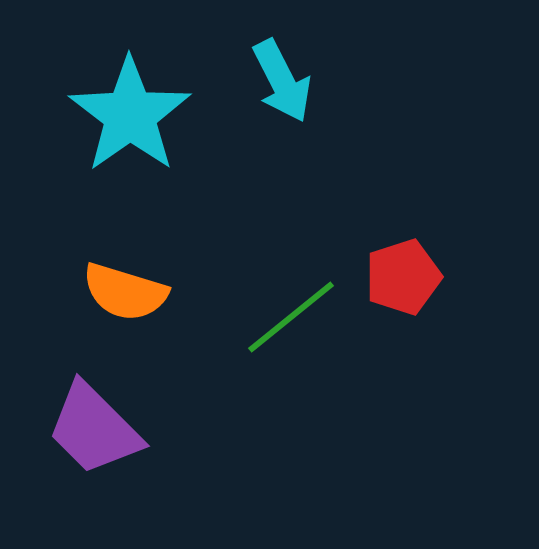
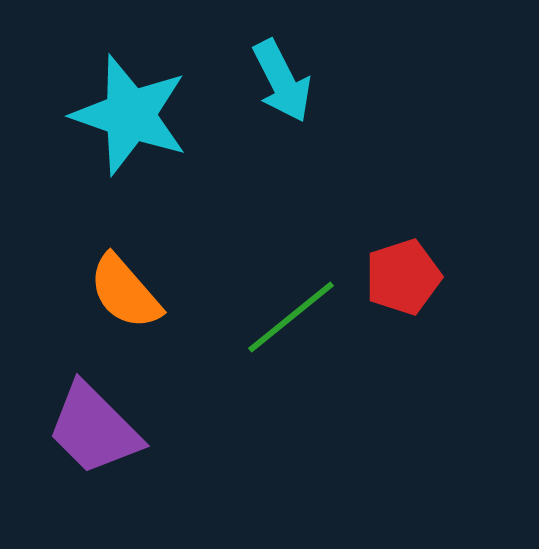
cyan star: rotated 18 degrees counterclockwise
orange semicircle: rotated 32 degrees clockwise
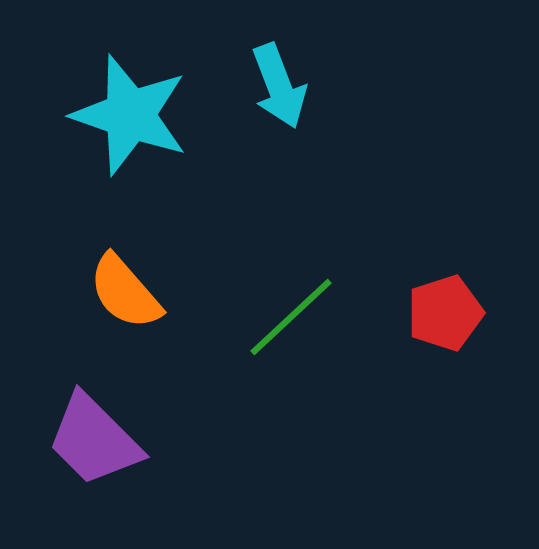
cyan arrow: moved 3 px left, 5 px down; rotated 6 degrees clockwise
red pentagon: moved 42 px right, 36 px down
green line: rotated 4 degrees counterclockwise
purple trapezoid: moved 11 px down
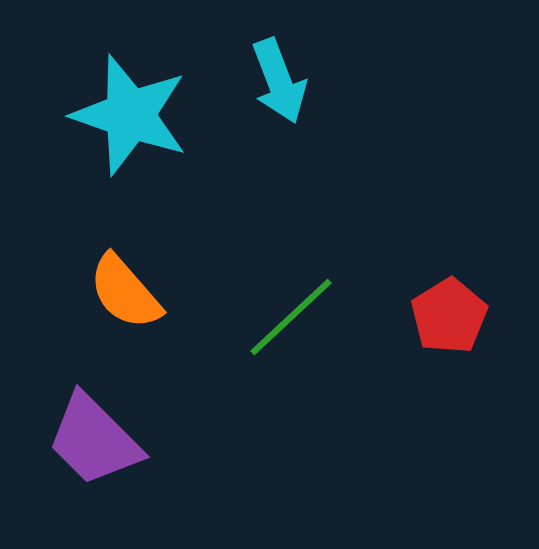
cyan arrow: moved 5 px up
red pentagon: moved 4 px right, 3 px down; rotated 14 degrees counterclockwise
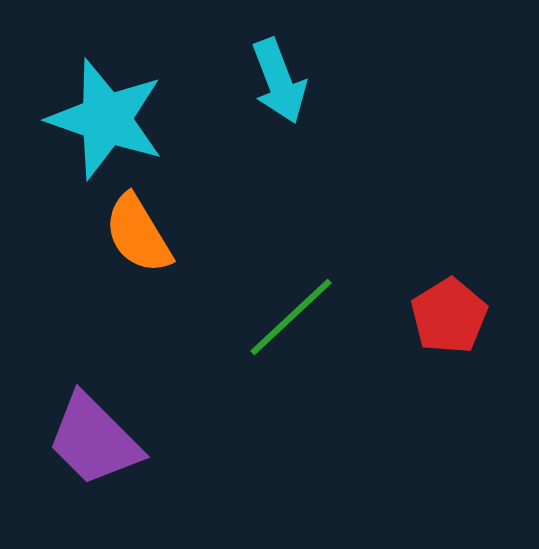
cyan star: moved 24 px left, 4 px down
orange semicircle: moved 13 px right, 58 px up; rotated 10 degrees clockwise
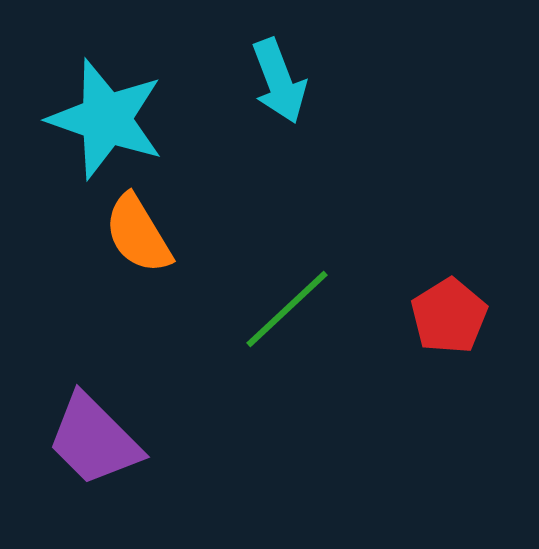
green line: moved 4 px left, 8 px up
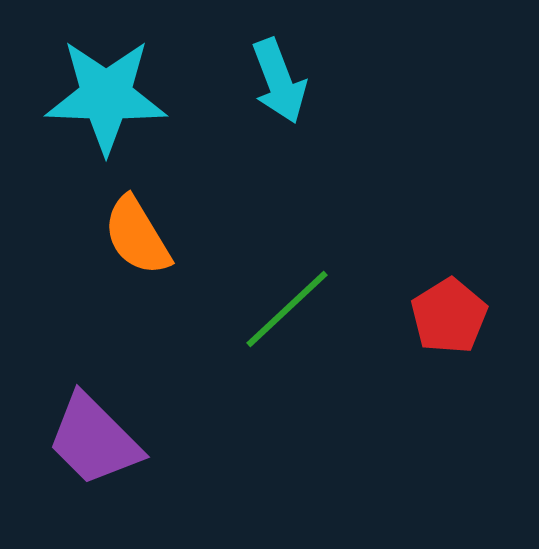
cyan star: moved 23 px up; rotated 17 degrees counterclockwise
orange semicircle: moved 1 px left, 2 px down
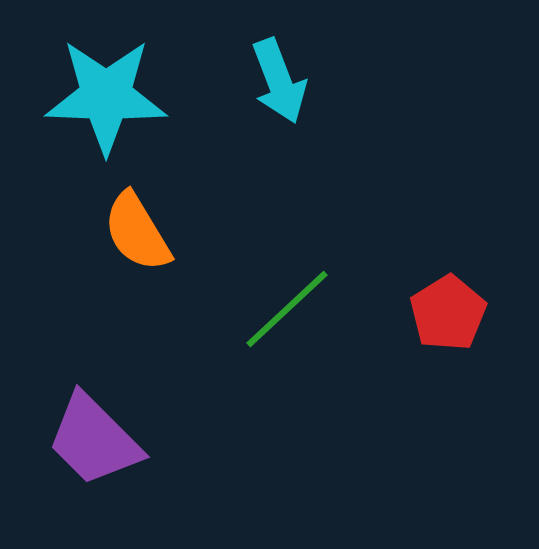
orange semicircle: moved 4 px up
red pentagon: moved 1 px left, 3 px up
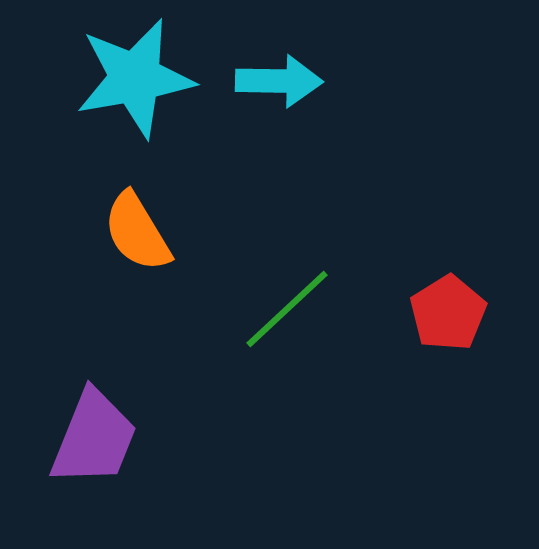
cyan arrow: rotated 68 degrees counterclockwise
cyan star: moved 29 px right, 18 px up; rotated 12 degrees counterclockwise
purple trapezoid: moved 2 px up; rotated 113 degrees counterclockwise
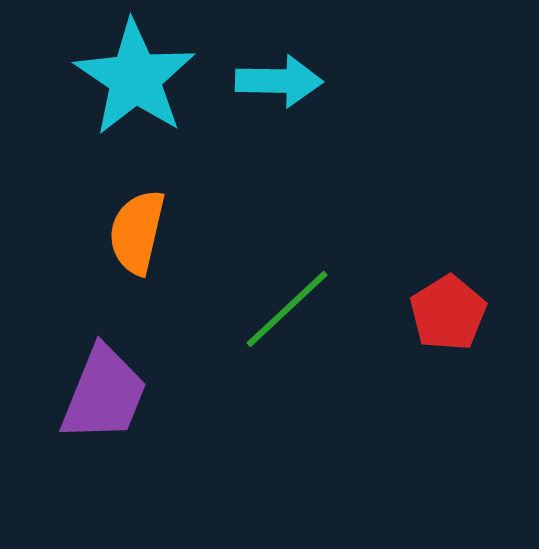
cyan star: rotated 28 degrees counterclockwise
orange semicircle: rotated 44 degrees clockwise
purple trapezoid: moved 10 px right, 44 px up
